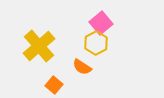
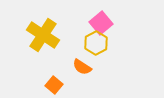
yellow cross: moved 4 px right, 11 px up; rotated 16 degrees counterclockwise
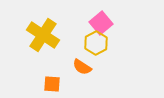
orange square: moved 2 px left, 1 px up; rotated 36 degrees counterclockwise
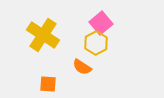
orange square: moved 4 px left
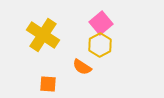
yellow hexagon: moved 4 px right, 2 px down
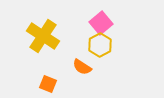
yellow cross: moved 1 px down
orange square: rotated 18 degrees clockwise
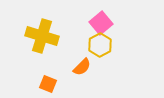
yellow cross: moved 1 px left; rotated 16 degrees counterclockwise
orange semicircle: rotated 78 degrees counterclockwise
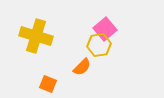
pink square: moved 4 px right, 6 px down
yellow cross: moved 6 px left
yellow hexagon: moved 1 px left; rotated 20 degrees clockwise
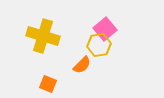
yellow cross: moved 7 px right
orange semicircle: moved 2 px up
